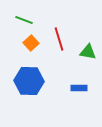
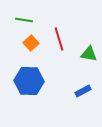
green line: rotated 12 degrees counterclockwise
green triangle: moved 1 px right, 2 px down
blue rectangle: moved 4 px right, 3 px down; rotated 28 degrees counterclockwise
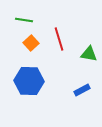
blue rectangle: moved 1 px left, 1 px up
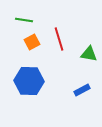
orange square: moved 1 px right, 1 px up; rotated 14 degrees clockwise
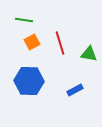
red line: moved 1 px right, 4 px down
blue rectangle: moved 7 px left
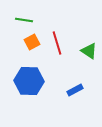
red line: moved 3 px left
green triangle: moved 3 px up; rotated 24 degrees clockwise
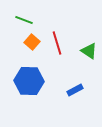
green line: rotated 12 degrees clockwise
orange square: rotated 21 degrees counterclockwise
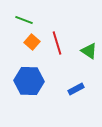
blue rectangle: moved 1 px right, 1 px up
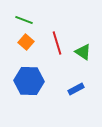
orange square: moved 6 px left
green triangle: moved 6 px left, 1 px down
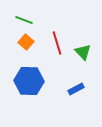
green triangle: rotated 12 degrees clockwise
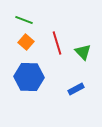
blue hexagon: moved 4 px up
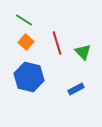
green line: rotated 12 degrees clockwise
blue hexagon: rotated 12 degrees clockwise
